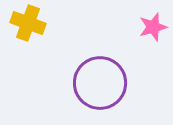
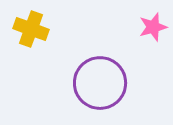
yellow cross: moved 3 px right, 6 px down
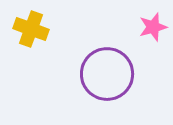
purple circle: moved 7 px right, 9 px up
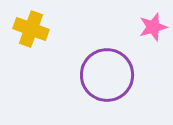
purple circle: moved 1 px down
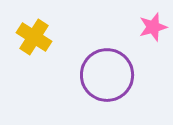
yellow cross: moved 3 px right, 8 px down; rotated 12 degrees clockwise
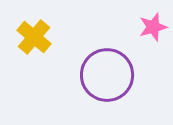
yellow cross: rotated 8 degrees clockwise
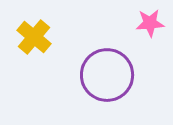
pink star: moved 3 px left, 4 px up; rotated 12 degrees clockwise
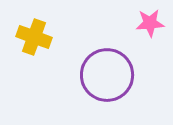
yellow cross: rotated 20 degrees counterclockwise
